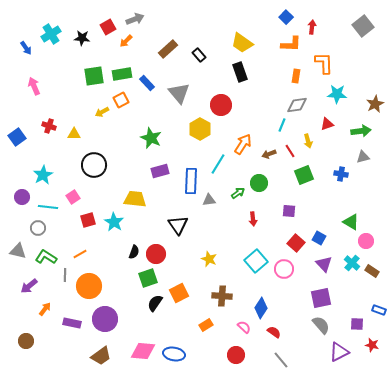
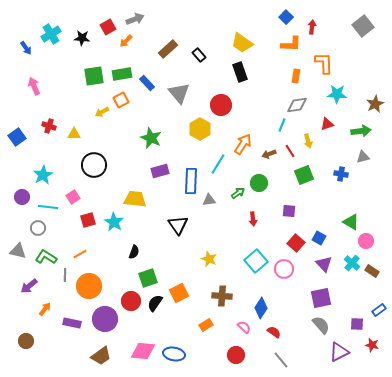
red circle at (156, 254): moved 25 px left, 47 px down
blue rectangle at (379, 310): rotated 56 degrees counterclockwise
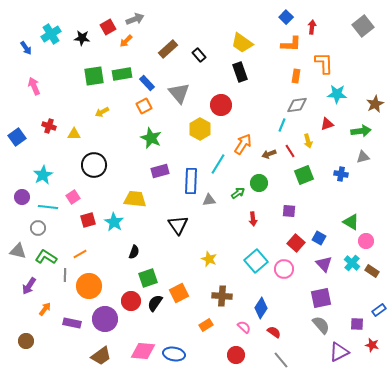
orange square at (121, 100): moved 23 px right, 6 px down
purple arrow at (29, 286): rotated 18 degrees counterclockwise
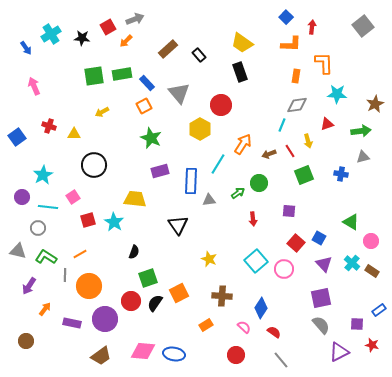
pink circle at (366, 241): moved 5 px right
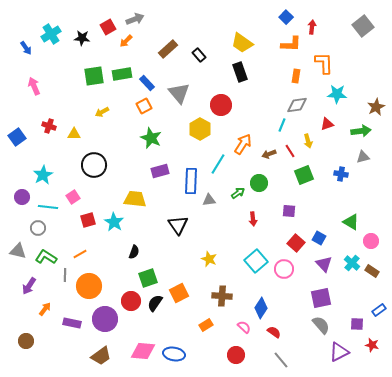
brown star at (375, 104): moved 1 px right, 3 px down
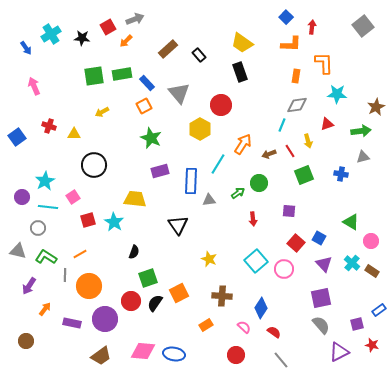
cyan star at (43, 175): moved 2 px right, 6 px down
purple square at (357, 324): rotated 16 degrees counterclockwise
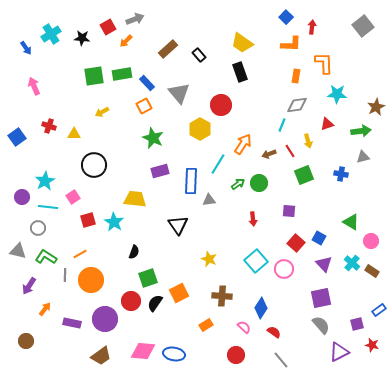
green star at (151, 138): moved 2 px right
green arrow at (238, 193): moved 9 px up
orange circle at (89, 286): moved 2 px right, 6 px up
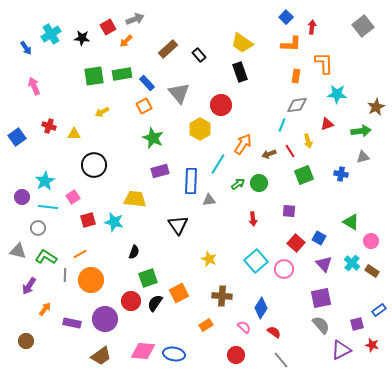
cyan star at (114, 222): rotated 18 degrees counterclockwise
purple triangle at (339, 352): moved 2 px right, 2 px up
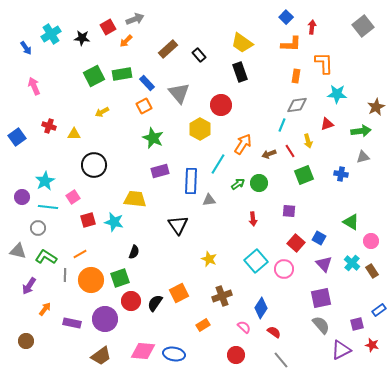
green square at (94, 76): rotated 20 degrees counterclockwise
brown rectangle at (372, 271): rotated 24 degrees clockwise
green square at (148, 278): moved 28 px left
brown cross at (222, 296): rotated 24 degrees counterclockwise
orange rectangle at (206, 325): moved 3 px left
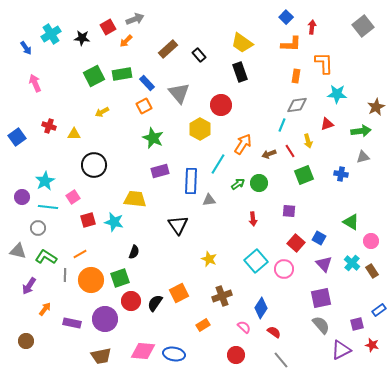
pink arrow at (34, 86): moved 1 px right, 3 px up
brown trapezoid at (101, 356): rotated 25 degrees clockwise
